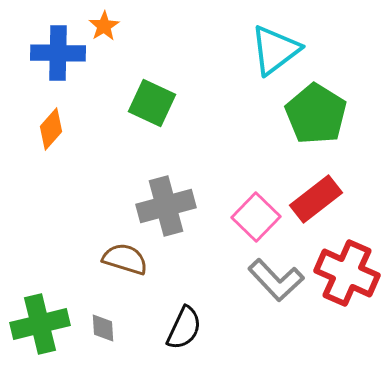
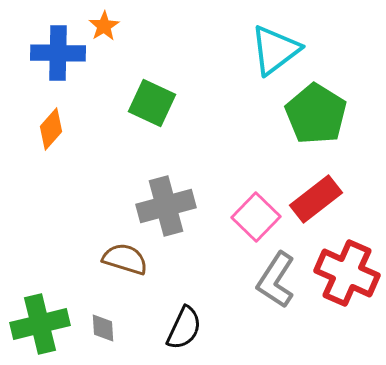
gray L-shape: rotated 76 degrees clockwise
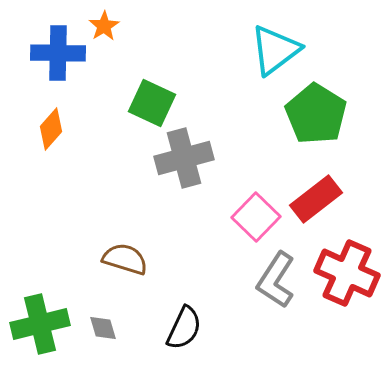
gray cross: moved 18 px right, 48 px up
gray diamond: rotated 12 degrees counterclockwise
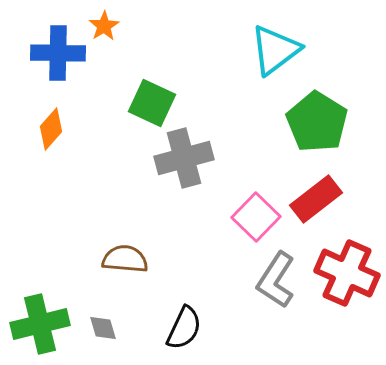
green pentagon: moved 1 px right, 8 px down
brown semicircle: rotated 12 degrees counterclockwise
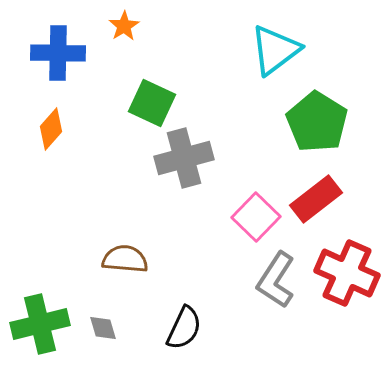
orange star: moved 20 px right
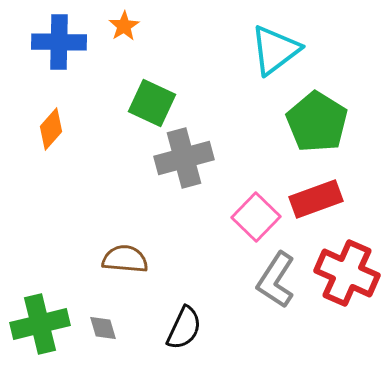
blue cross: moved 1 px right, 11 px up
red rectangle: rotated 18 degrees clockwise
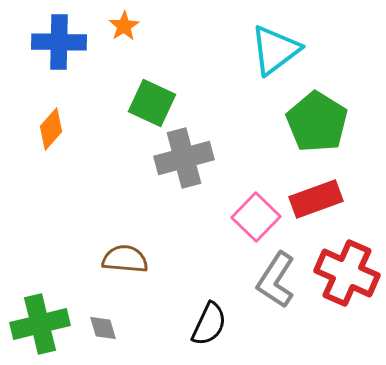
black semicircle: moved 25 px right, 4 px up
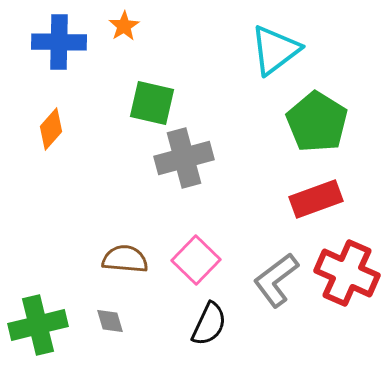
green square: rotated 12 degrees counterclockwise
pink square: moved 60 px left, 43 px down
gray L-shape: rotated 20 degrees clockwise
green cross: moved 2 px left, 1 px down
gray diamond: moved 7 px right, 7 px up
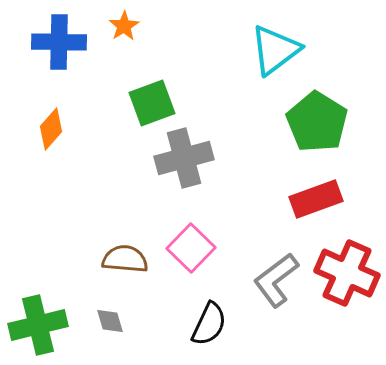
green square: rotated 33 degrees counterclockwise
pink square: moved 5 px left, 12 px up
